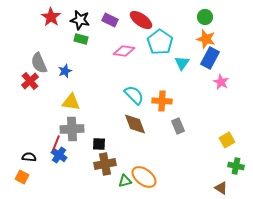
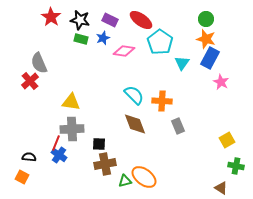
green circle: moved 1 px right, 2 px down
blue star: moved 38 px right, 33 px up
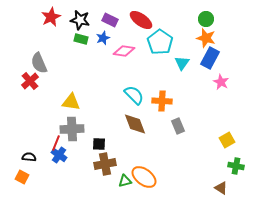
red star: rotated 12 degrees clockwise
orange star: moved 1 px up
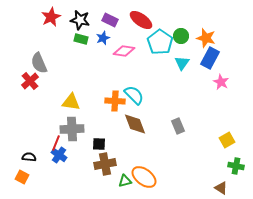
green circle: moved 25 px left, 17 px down
orange cross: moved 47 px left
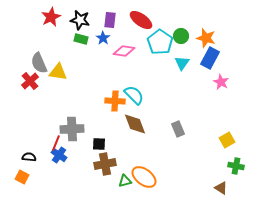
purple rectangle: rotated 70 degrees clockwise
blue star: rotated 16 degrees counterclockwise
yellow triangle: moved 13 px left, 30 px up
gray rectangle: moved 3 px down
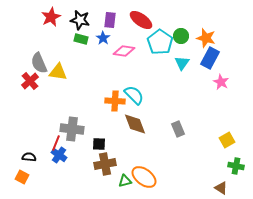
gray cross: rotated 10 degrees clockwise
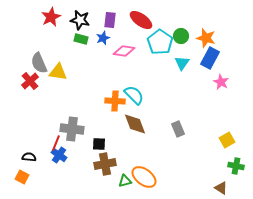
blue star: rotated 16 degrees clockwise
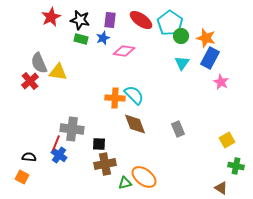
cyan pentagon: moved 10 px right, 19 px up
orange cross: moved 3 px up
green triangle: moved 2 px down
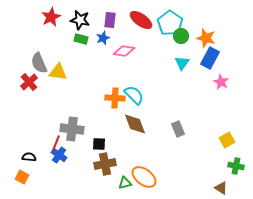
red cross: moved 1 px left, 1 px down
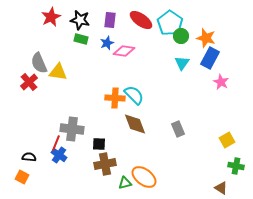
blue star: moved 4 px right, 5 px down
